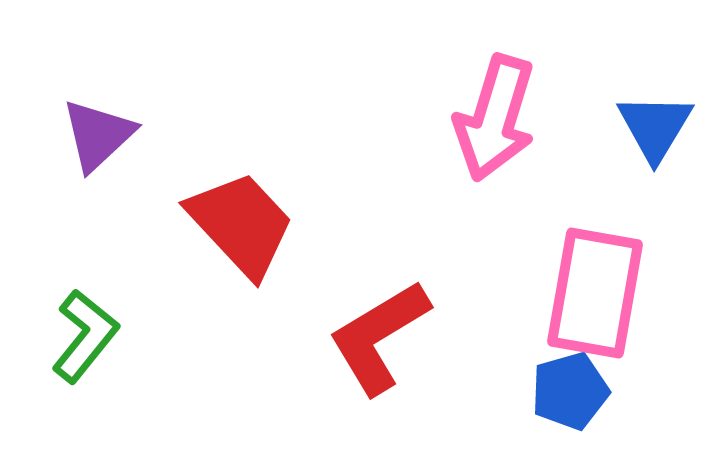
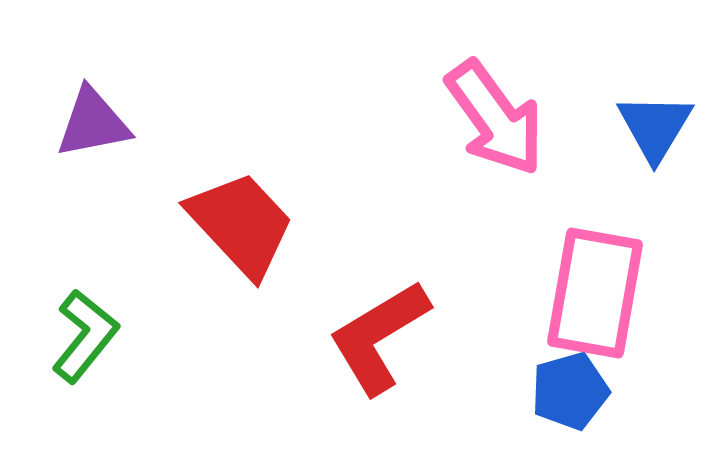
pink arrow: rotated 53 degrees counterclockwise
purple triangle: moved 5 px left, 12 px up; rotated 32 degrees clockwise
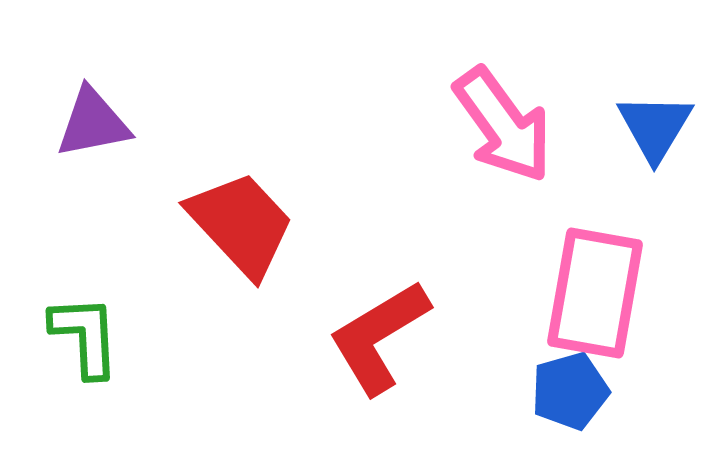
pink arrow: moved 8 px right, 7 px down
green L-shape: rotated 42 degrees counterclockwise
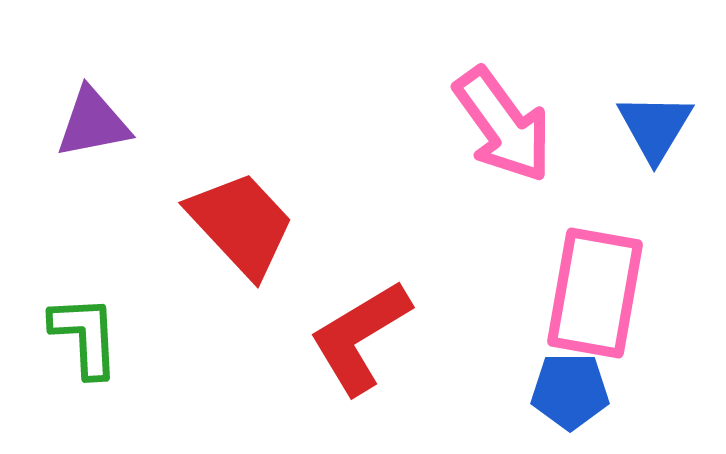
red L-shape: moved 19 px left
blue pentagon: rotated 16 degrees clockwise
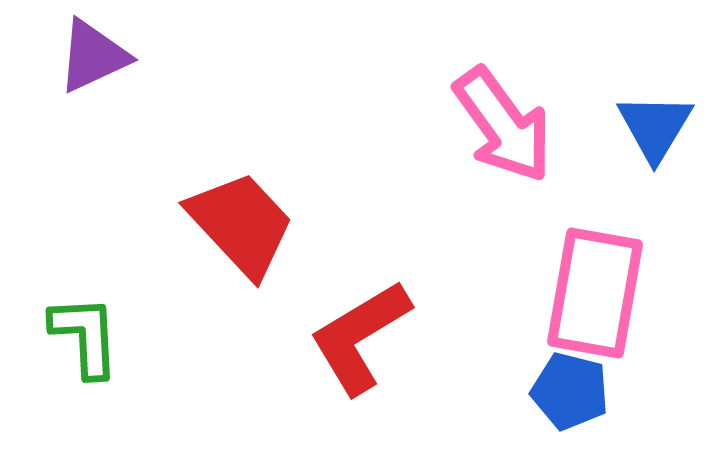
purple triangle: moved 67 px up; rotated 14 degrees counterclockwise
blue pentagon: rotated 14 degrees clockwise
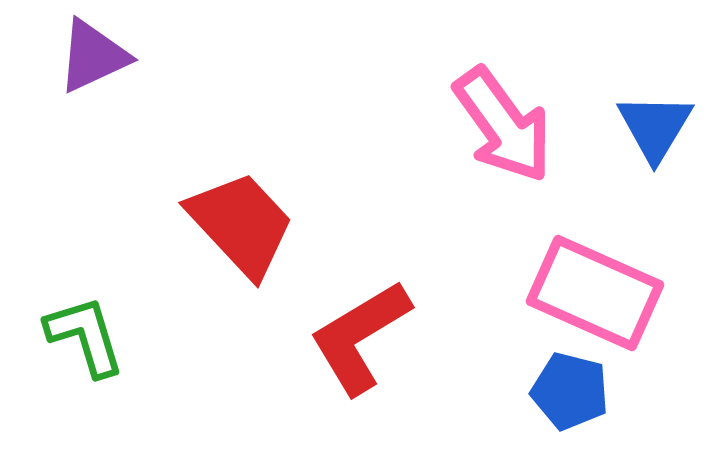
pink rectangle: rotated 76 degrees counterclockwise
green L-shape: rotated 14 degrees counterclockwise
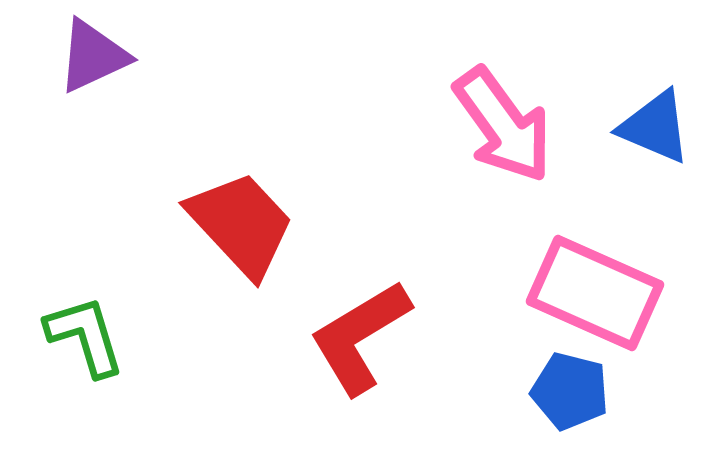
blue triangle: rotated 38 degrees counterclockwise
